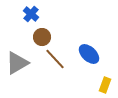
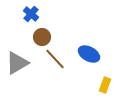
blue ellipse: rotated 15 degrees counterclockwise
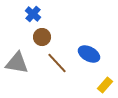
blue cross: moved 2 px right
brown line: moved 2 px right, 4 px down
gray triangle: rotated 40 degrees clockwise
yellow rectangle: rotated 21 degrees clockwise
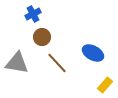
blue cross: rotated 21 degrees clockwise
blue ellipse: moved 4 px right, 1 px up
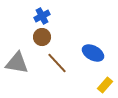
blue cross: moved 9 px right, 2 px down
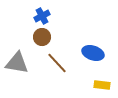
blue ellipse: rotated 10 degrees counterclockwise
yellow rectangle: moved 3 px left; rotated 56 degrees clockwise
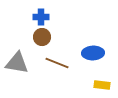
blue cross: moved 1 px left, 1 px down; rotated 28 degrees clockwise
blue ellipse: rotated 20 degrees counterclockwise
brown line: rotated 25 degrees counterclockwise
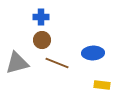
brown circle: moved 3 px down
gray triangle: rotated 25 degrees counterclockwise
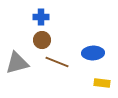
brown line: moved 1 px up
yellow rectangle: moved 2 px up
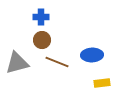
blue ellipse: moved 1 px left, 2 px down
yellow rectangle: rotated 14 degrees counterclockwise
